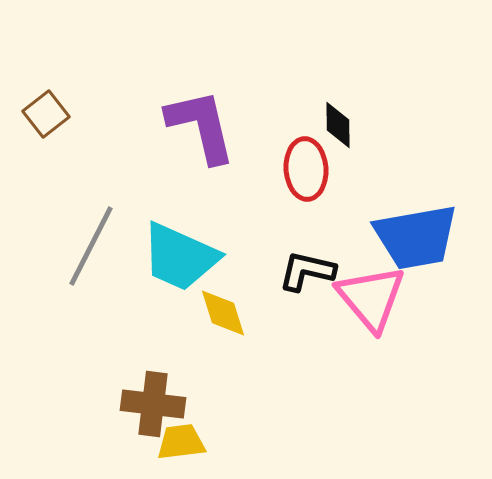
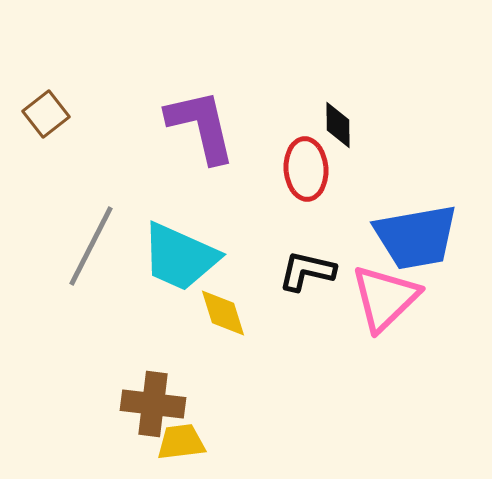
pink triangle: moved 14 px right; rotated 26 degrees clockwise
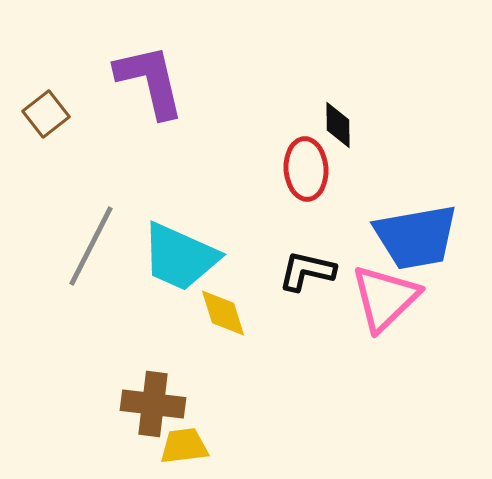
purple L-shape: moved 51 px left, 45 px up
yellow trapezoid: moved 3 px right, 4 px down
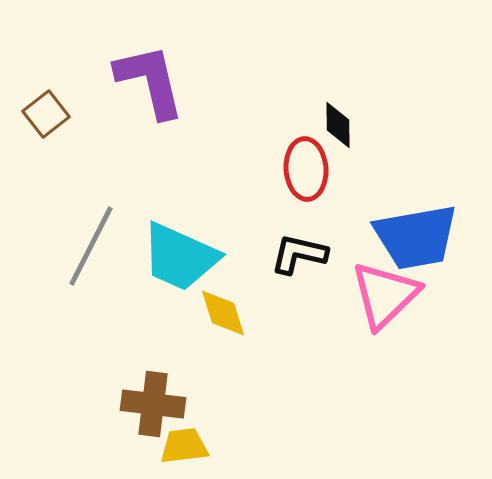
black L-shape: moved 8 px left, 17 px up
pink triangle: moved 3 px up
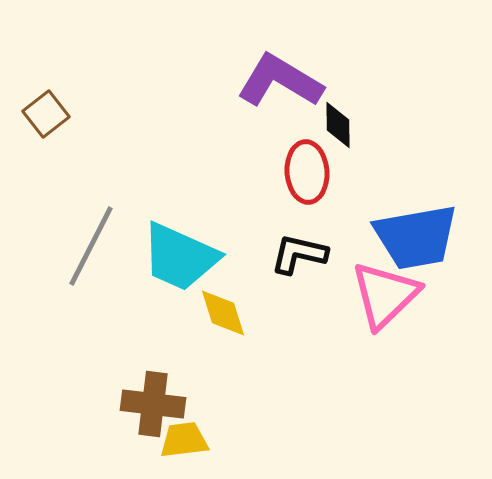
purple L-shape: moved 130 px right; rotated 46 degrees counterclockwise
red ellipse: moved 1 px right, 3 px down
yellow trapezoid: moved 6 px up
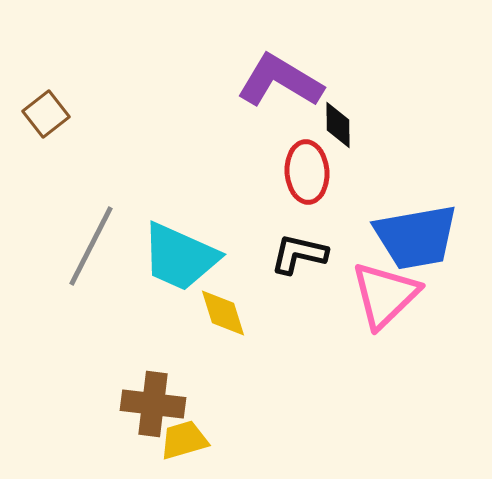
yellow trapezoid: rotated 9 degrees counterclockwise
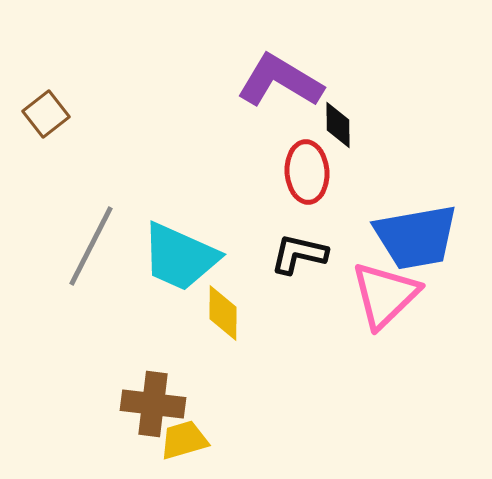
yellow diamond: rotated 18 degrees clockwise
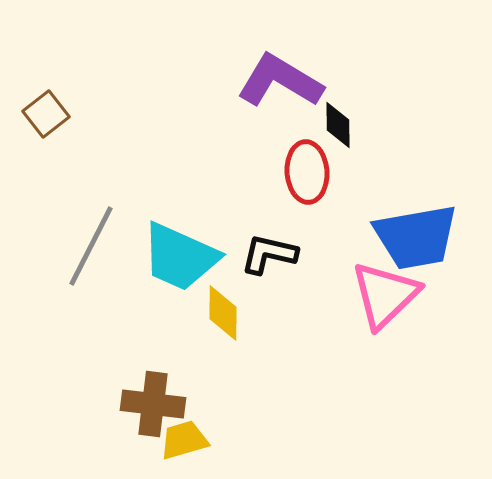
black L-shape: moved 30 px left
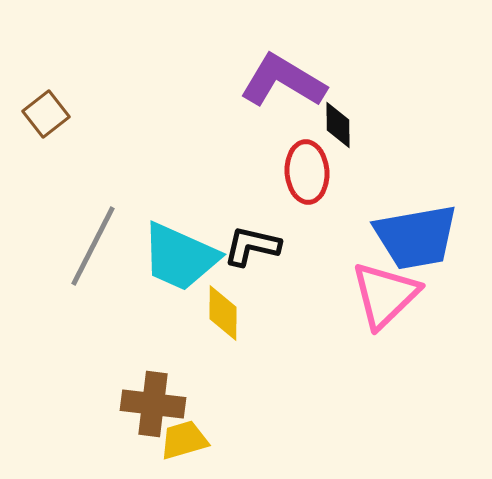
purple L-shape: moved 3 px right
gray line: moved 2 px right
black L-shape: moved 17 px left, 8 px up
